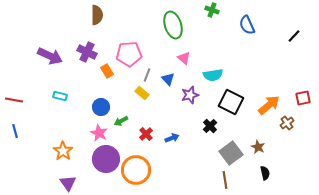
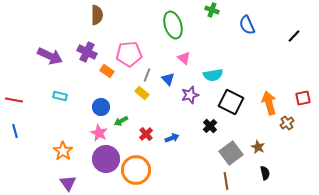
orange rectangle: rotated 24 degrees counterclockwise
orange arrow: moved 2 px up; rotated 65 degrees counterclockwise
brown line: moved 1 px right, 1 px down
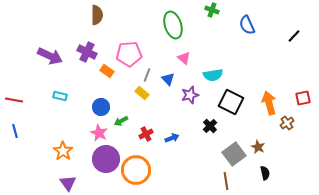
red cross: rotated 16 degrees clockwise
gray square: moved 3 px right, 1 px down
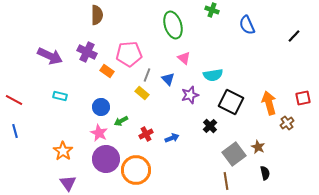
red line: rotated 18 degrees clockwise
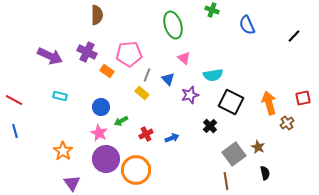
purple triangle: moved 4 px right
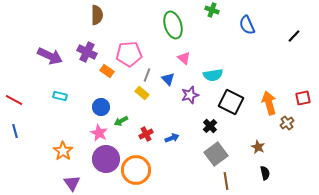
gray square: moved 18 px left
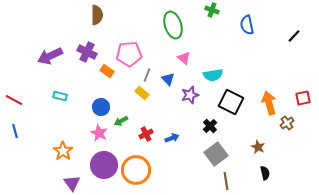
blue semicircle: rotated 12 degrees clockwise
purple arrow: rotated 130 degrees clockwise
purple circle: moved 2 px left, 6 px down
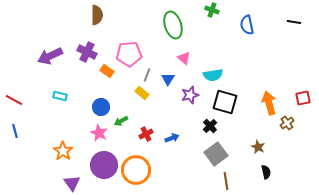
black line: moved 14 px up; rotated 56 degrees clockwise
blue triangle: rotated 16 degrees clockwise
black square: moved 6 px left; rotated 10 degrees counterclockwise
black semicircle: moved 1 px right, 1 px up
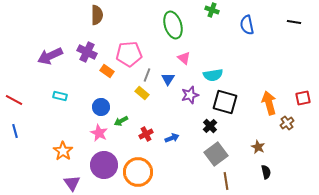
orange circle: moved 2 px right, 2 px down
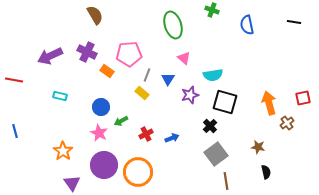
brown semicircle: moved 2 px left; rotated 30 degrees counterclockwise
red line: moved 20 px up; rotated 18 degrees counterclockwise
brown star: rotated 16 degrees counterclockwise
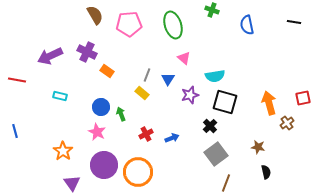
pink pentagon: moved 30 px up
cyan semicircle: moved 2 px right, 1 px down
red line: moved 3 px right
green arrow: moved 7 px up; rotated 96 degrees clockwise
pink star: moved 2 px left, 1 px up
brown line: moved 2 px down; rotated 30 degrees clockwise
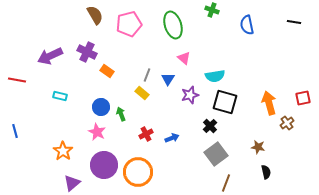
pink pentagon: rotated 10 degrees counterclockwise
purple triangle: rotated 24 degrees clockwise
